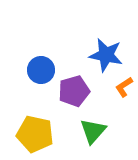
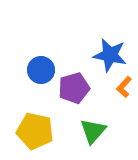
blue star: moved 4 px right
orange L-shape: rotated 15 degrees counterclockwise
purple pentagon: moved 3 px up
yellow pentagon: moved 3 px up
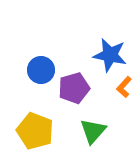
yellow pentagon: rotated 9 degrees clockwise
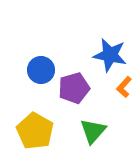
yellow pentagon: rotated 9 degrees clockwise
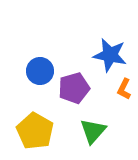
blue circle: moved 1 px left, 1 px down
orange L-shape: moved 2 px down; rotated 15 degrees counterclockwise
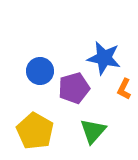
blue star: moved 6 px left, 3 px down
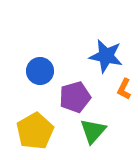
blue star: moved 2 px right, 2 px up
purple pentagon: moved 1 px right, 9 px down
yellow pentagon: rotated 12 degrees clockwise
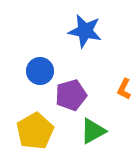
blue star: moved 21 px left, 25 px up
purple pentagon: moved 4 px left, 2 px up
green triangle: rotated 20 degrees clockwise
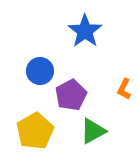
blue star: rotated 24 degrees clockwise
purple pentagon: rotated 12 degrees counterclockwise
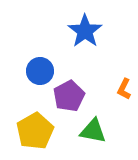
purple pentagon: moved 2 px left, 1 px down
green triangle: rotated 40 degrees clockwise
